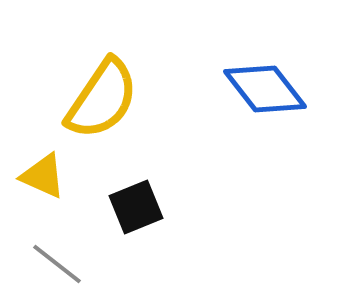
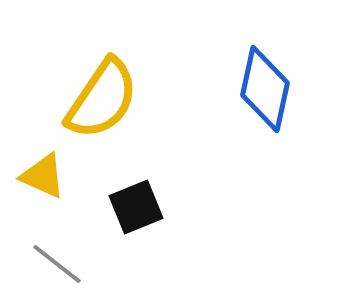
blue diamond: rotated 50 degrees clockwise
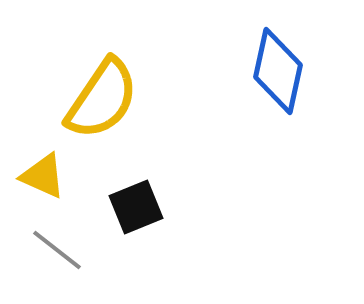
blue diamond: moved 13 px right, 18 px up
gray line: moved 14 px up
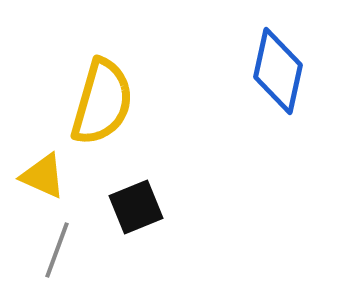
yellow semicircle: moved 3 px down; rotated 18 degrees counterclockwise
gray line: rotated 72 degrees clockwise
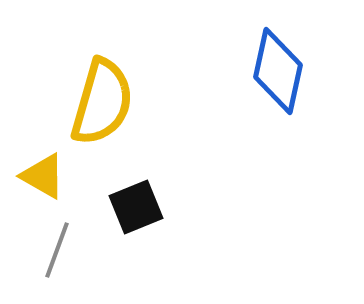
yellow triangle: rotated 6 degrees clockwise
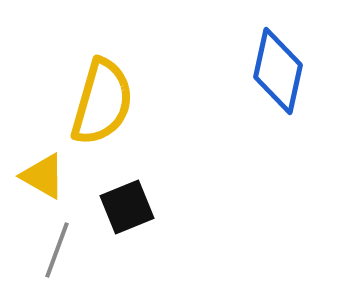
black square: moved 9 px left
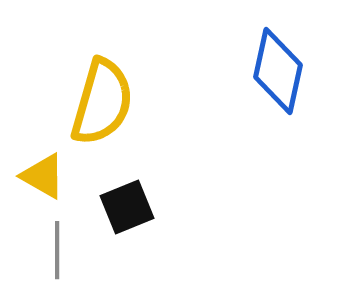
gray line: rotated 20 degrees counterclockwise
